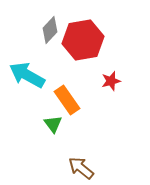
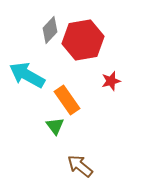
green triangle: moved 2 px right, 2 px down
brown arrow: moved 1 px left, 2 px up
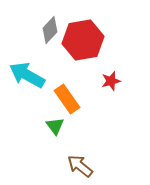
orange rectangle: moved 1 px up
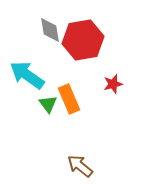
gray diamond: rotated 52 degrees counterclockwise
cyan arrow: rotated 6 degrees clockwise
red star: moved 2 px right, 3 px down
orange rectangle: moved 2 px right; rotated 12 degrees clockwise
green triangle: moved 7 px left, 22 px up
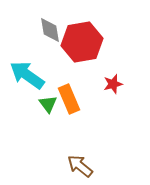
red hexagon: moved 1 px left, 2 px down
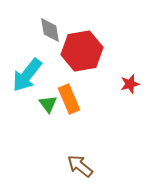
red hexagon: moved 9 px down
cyan arrow: rotated 87 degrees counterclockwise
red star: moved 17 px right
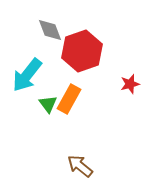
gray diamond: rotated 12 degrees counterclockwise
red hexagon: rotated 9 degrees counterclockwise
orange rectangle: rotated 52 degrees clockwise
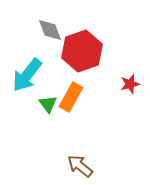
orange rectangle: moved 2 px right, 2 px up
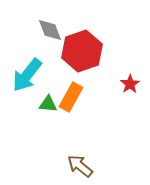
red star: rotated 18 degrees counterclockwise
green triangle: rotated 48 degrees counterclockwise
